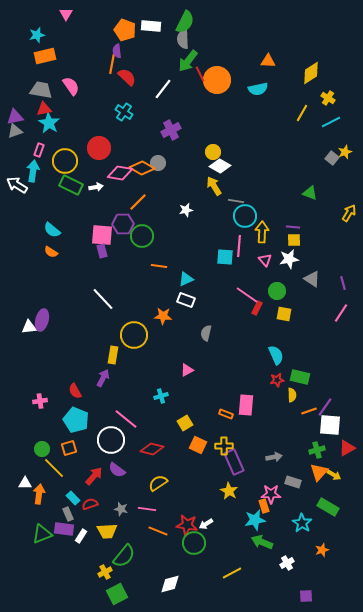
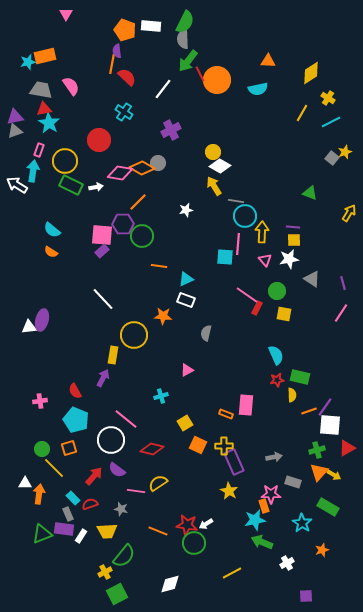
cyan star at (37, 35): moved 9 px left, 27 px down
red circle at (99, 148): moved 8 px up
pink line at (239, 246): moved 1 px left, 2 px up
purple rectangle at (102, 251): rotated 64 degrees clockwise
pink line at (147, 509): moved 11 px left, 18 px up
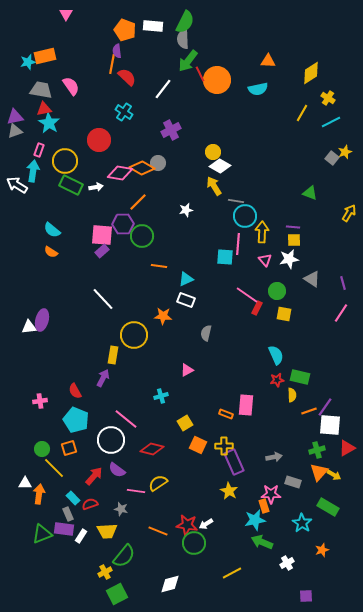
white rectangle at (151, 26): moved 2 px right
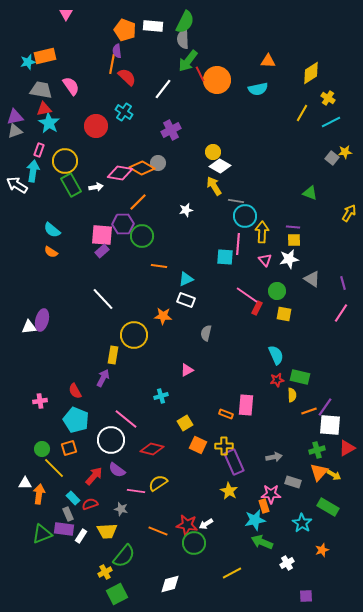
red circle at (99, 140): moved 3 px left, 14 px up
yellow star at (345, 152): rotated 16 degrees clockwise
green rectangle at (71, 185): rotated 35 degrees clockwise
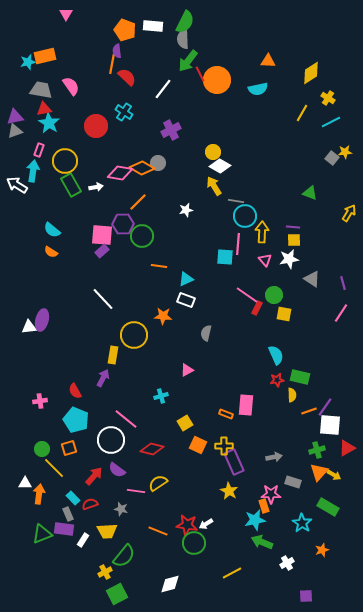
green circle at (277, 291): moved 3 px left, 4 px down
white rectangle at (81, 536): moved 2 px right, 4 px down
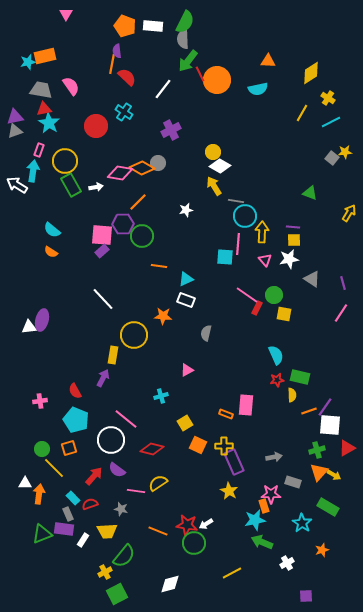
orange pentagon at (125, 30): moved 4 px up
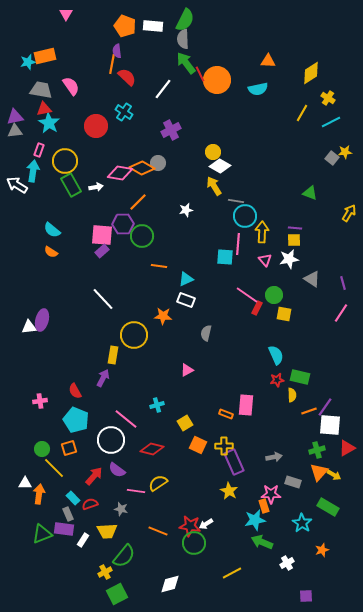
green semicircle at (185, 22): moved 2 px up
green arrow at (188, 61): moved 2 px left, 2 px down; rotated 105 degrees clockwise
gray triangle at (15, 131): rotated 14 degrees clockwise
purple line at (293, 227): moved 2 px right, 1 px down
cyan cross at (161, 396): moved 4 px left, 9 px down
red star at (187, 525): moved 3 px right, 1 px down
